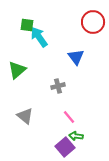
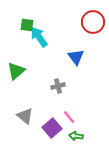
green triangle: moved 1 px left, 1 px down
purple square: moved 13 px left, 19 px up
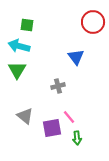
cyan arrow: moved 20 px left, 9 px down; rotated 40 degrees counterclockwise
green triangle: moved 1 px right, 1 px up; rotated 18 degrees counterclockwise
purple square: rotated 30 degrees clockwise
green arrow: moved 1 px right, 2 px down; rotated 104 degrees counterclockwise
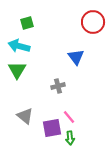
green square: moved 2 px up; rotated 24 degrees counterclockwise
green arrow: moved 7 px left
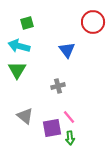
blue triangle: moved 9 px left, 7 px up
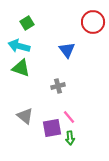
green square: rotated 16 degrees counterclockwise
green triangle: moved 4 px right, 2 px up; rotated 42 degrees counterclockwise
